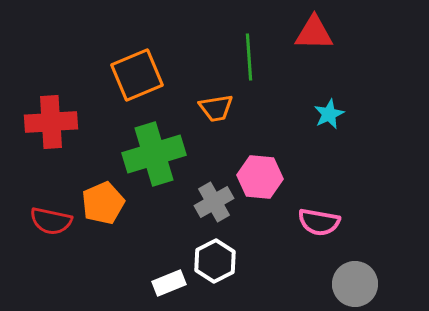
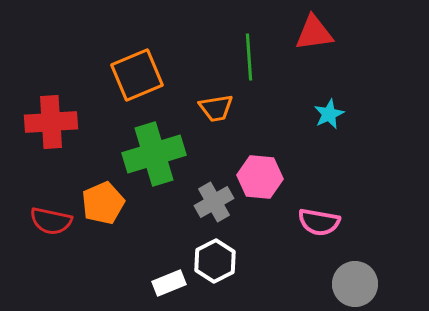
red triangle: rotated 9 degrees counterclockwise
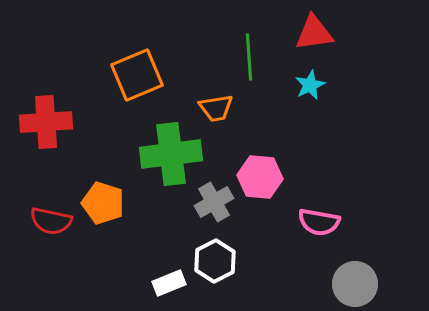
cyan star: moved 19 px left, 29 px up
red cross: moved 5 px left
green cross: moved 17 px right; rotated 10 degrees clockwise
orange pentagon: rotated 30 degrees counterclockwise
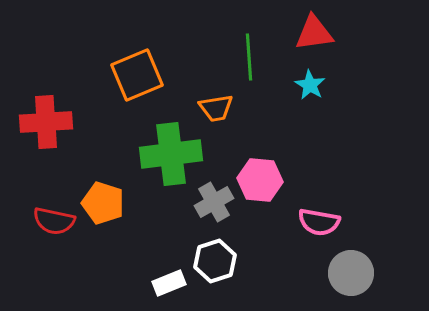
cyan star: rotated 16 degrees counterclockwise
pink hexagon: moved 3 px down
red semicircle: moved 3 px right
white hexagon: rotated 9 degrees clockwise
gray circle: moved 4 px left, 11 px up
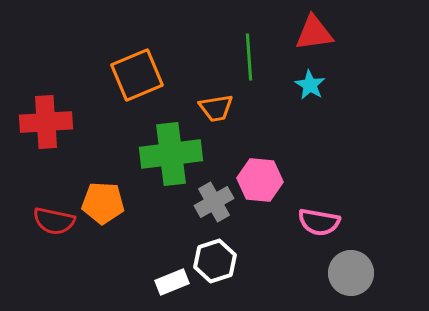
orange pentagon: rotated 15 degrees counterclockwise
white rectangle: moved 3 px right, 1 px up
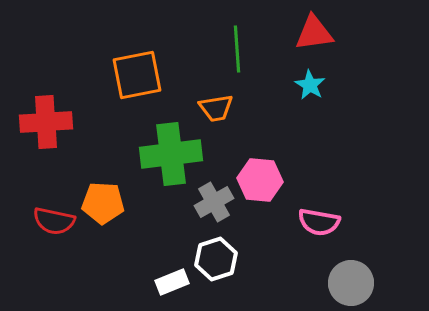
green line: moved 12 px left, 8 px up
orange square: rotated 12 degrees clockwise
white hexagon: moved 1 px right, 2 px up
gray circle: moved 10 px down
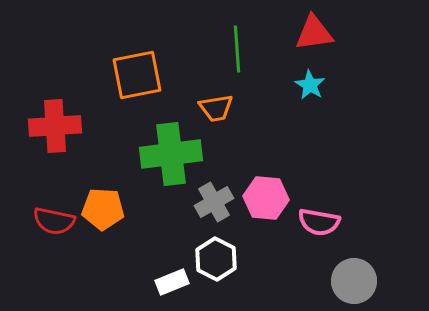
red cross: moved 9 px right, 4 px down
pink hexagon: moved 6 px right, 18 px down
orange pentagon: moved 6 px down
white hexagon: rotated 15 degrees counterclockwise
gray circle: moved 3 px right, 2 px up
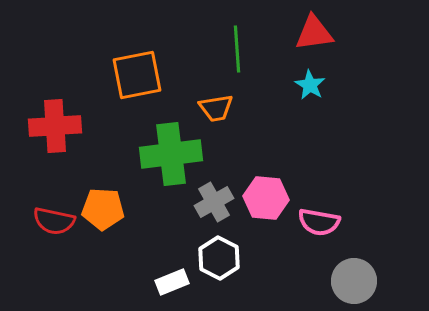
white hexagon: moved 3 px right, 1 px up
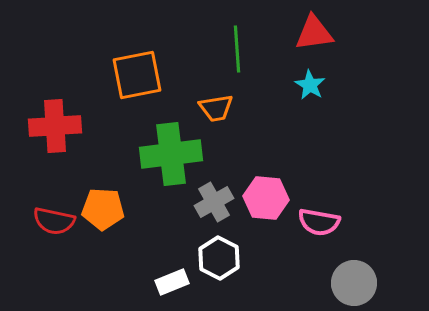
gray circle: moved 2 px down
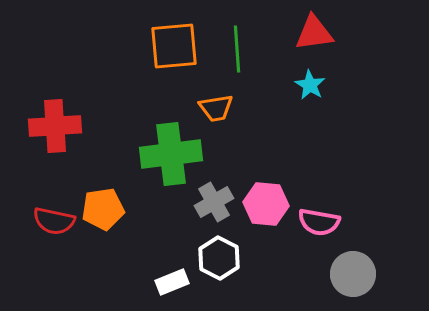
orange square: moved 37 px right, 29 px up; rotated 6 degrees clockwise
pink hexagon: moved 6 px down
orange pentagon: rotated 12 degrees counterclockwise
gray circle: moved 1 px left, 9 px up
